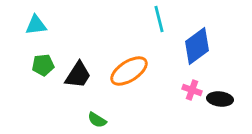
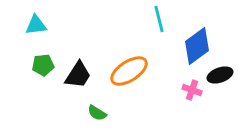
black ellipse: moved 24 px up; rotated 25 degrees counterclockwise
green semicircle: moved 7 px up
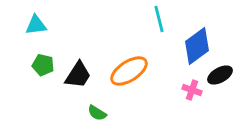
green pentagon: rotated 20 degrees clockwise
black ellipse: rotated 10 degrees counterclockwise
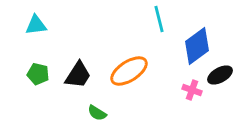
green pentagon: moved 5 px left, 9 px down
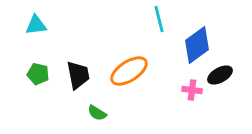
blue diamond: moved 1 px up
black trapezoid: rotated 44 degrees counterclockwise
pink cross: rotated 12 degrees counterclockwise
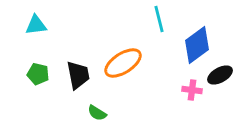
orange ellipse: moved 6 px left, 8 px up
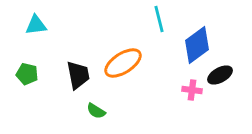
green pentagon: moved 11 px left
green semicircle: moved 1 px left, 2 px up
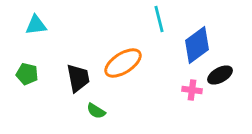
black trapezoid: moved 3 px down
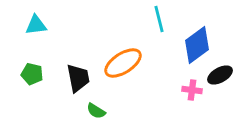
green pentagon: moved 5 px right
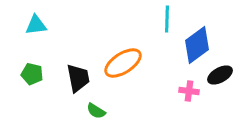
cyan line: moved 8 px right; rotated 16 degrees clockwise
pink cross: moved 3 px left, 1 px down
